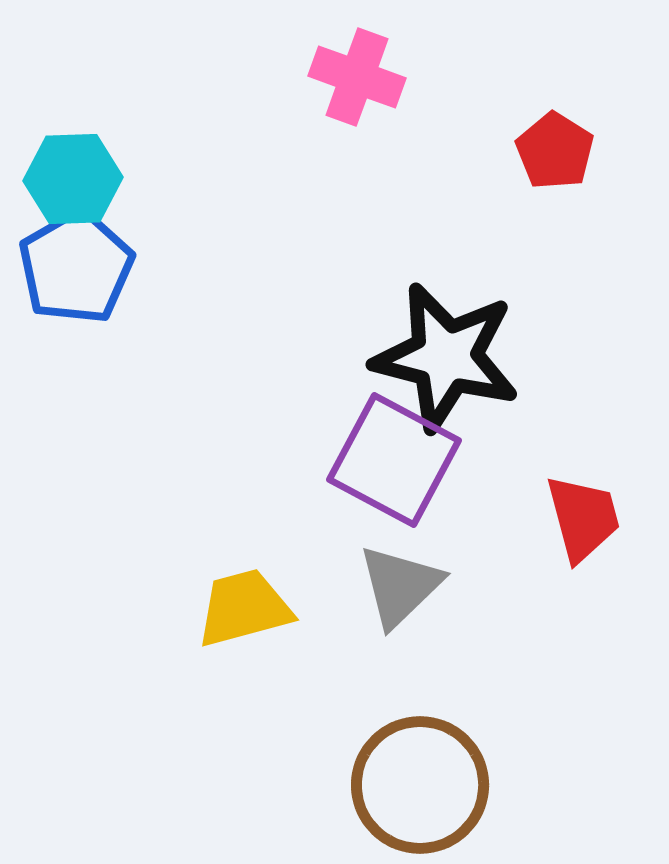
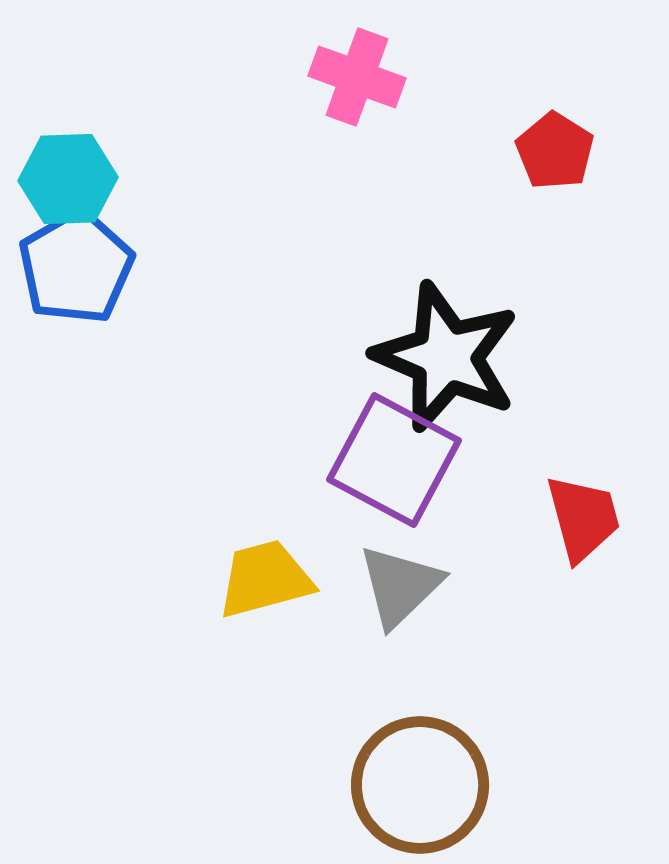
cyan hexagon: moved 5 px left
black star: rotated 9 degrees clockwise
yellow trapezoid: moved 21 px right, 29 px up
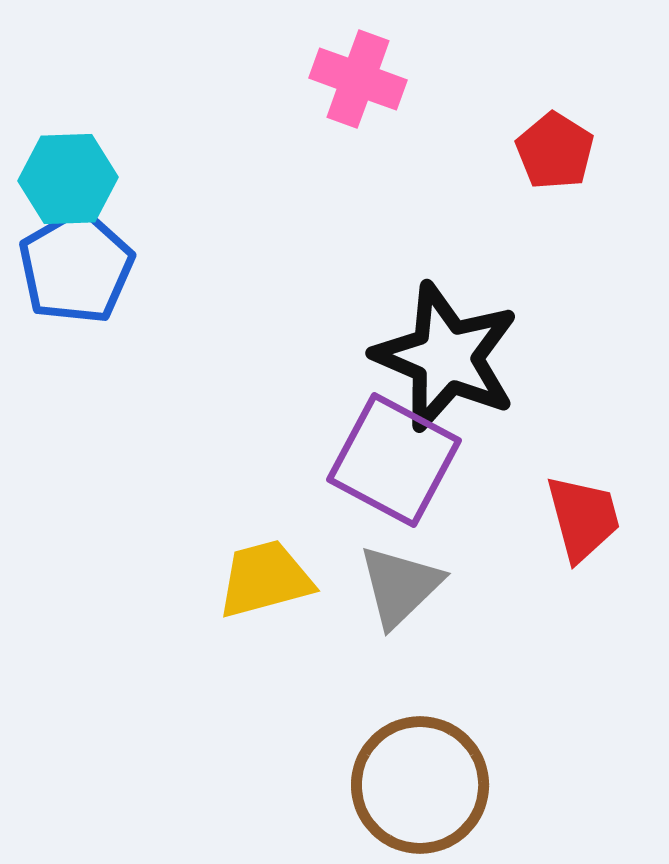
pink cross: moved 1 px right, 2 px down
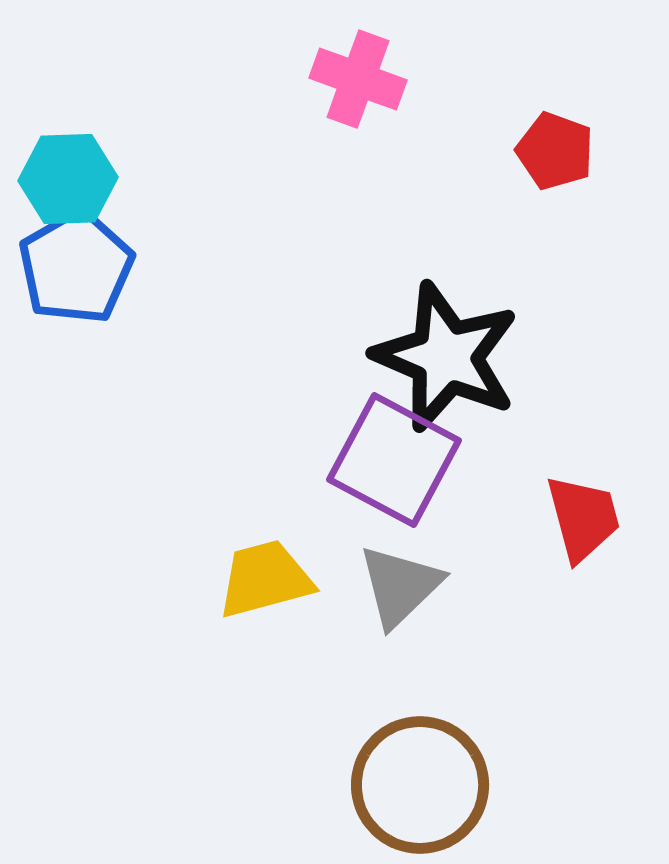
red pentagon: rotated 12 degrees counterclockwise
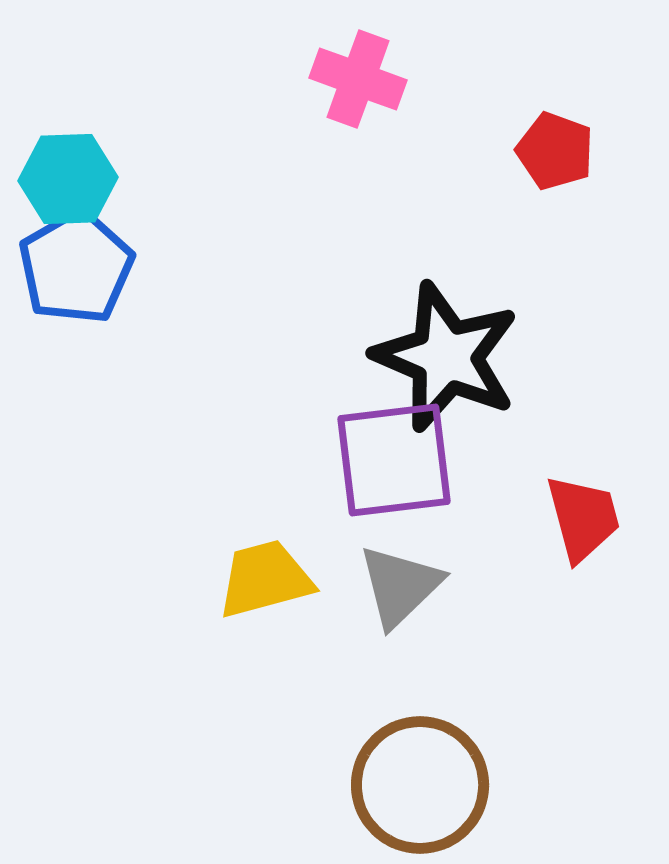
purple square: rotated 35 degrees counterclockwise
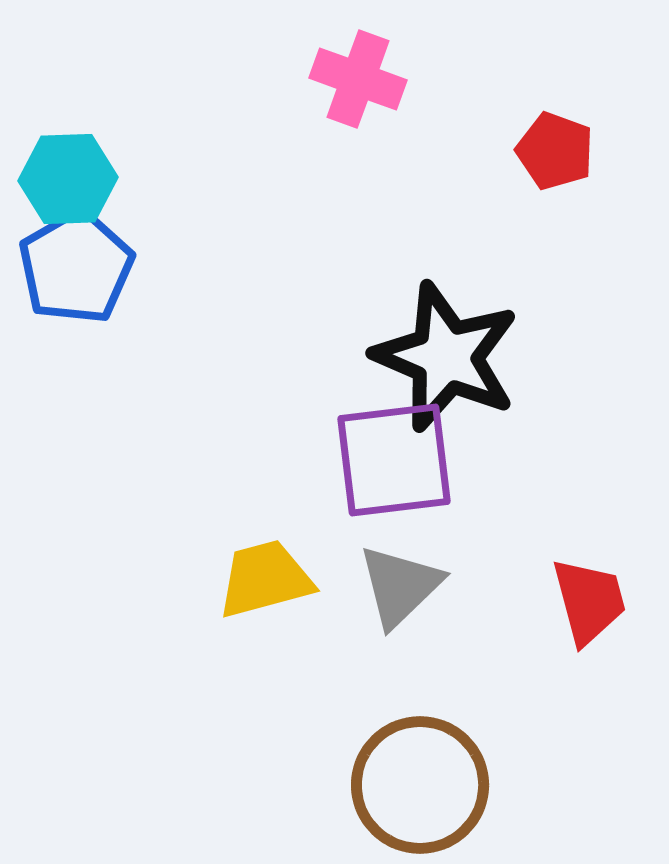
red trapezoid: moved 6 px right, 83 px down
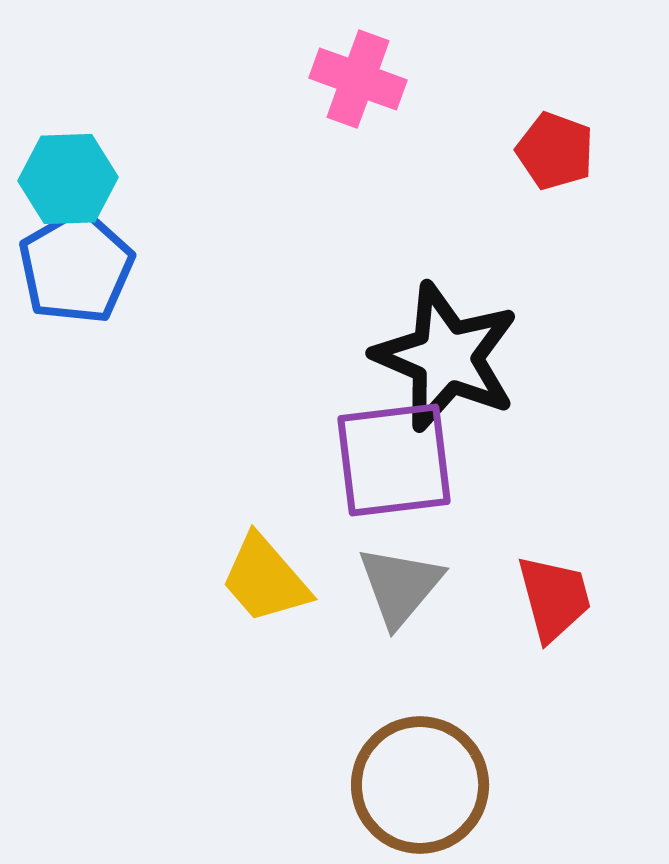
yellow trapezoid: rotated 116 degrees counterclockwise
gray triangle: rotated 6 degrees counterclockwise
red trapezoid: moved 35 px left, 3 px up
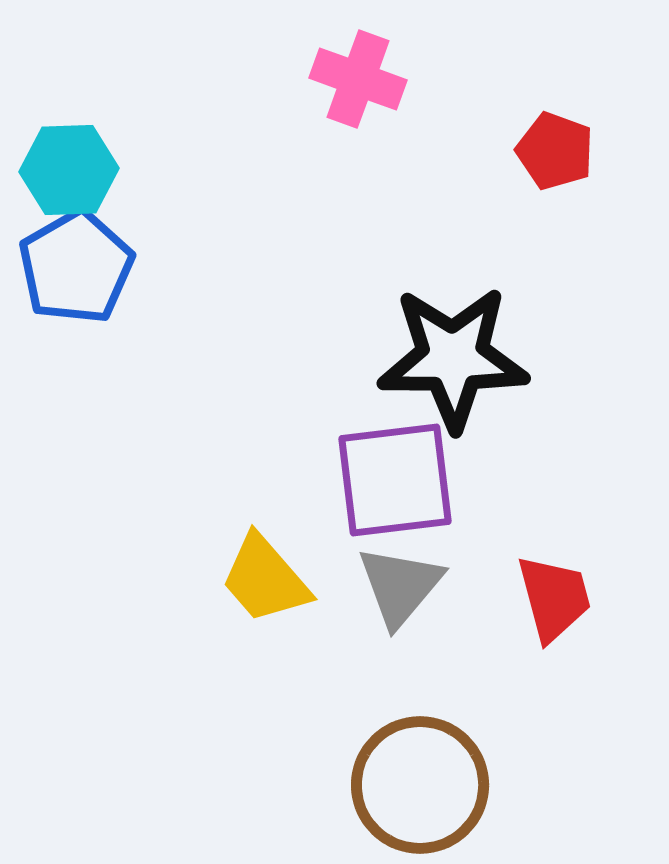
cyan hexagon: moved 1 px right, 9 px up
black star: moved 7 px right, 1 px down; rotated 23 degrees counterclockwise
purple square: moved 1 px right, 20 px down
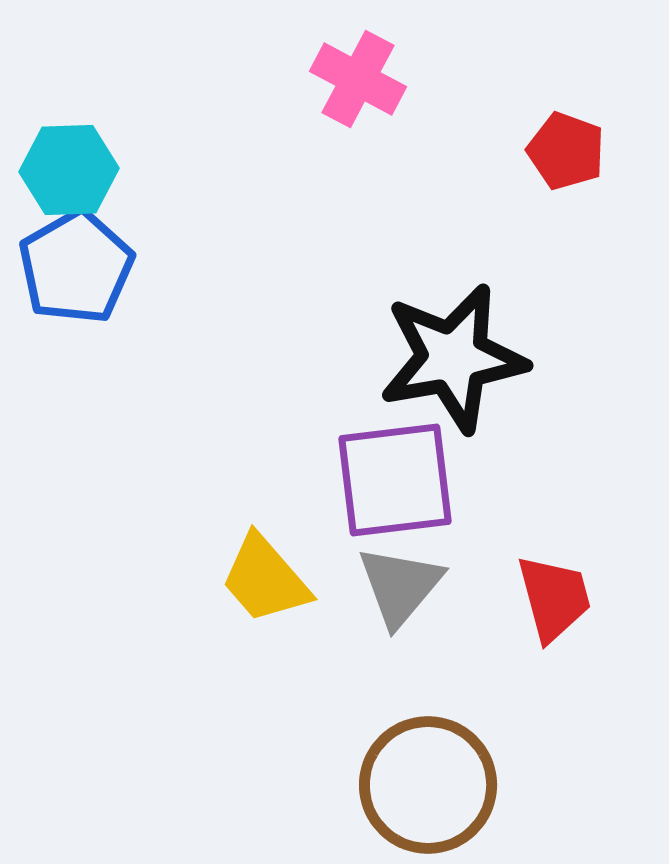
pink cross: rotated 8 degrees clockwise
red pentagon: moved 11 px right
black star: rotated 10 degrees counterclockwise
brown circle: moved 8 px right
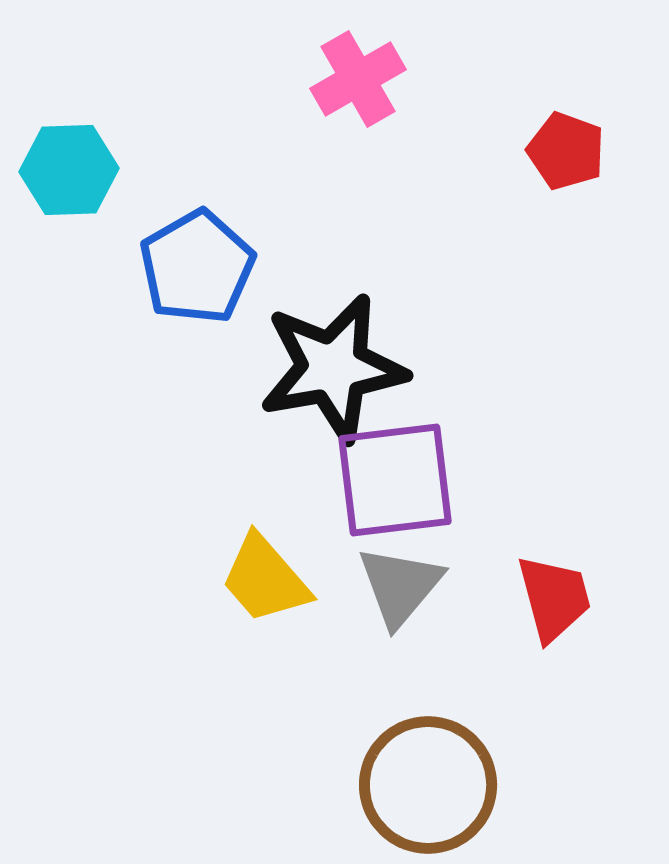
pink cross: rotated 32 degrees clockwise
blue pentagon: moved 121 px right
black star: moved 120 px left, 10 px down
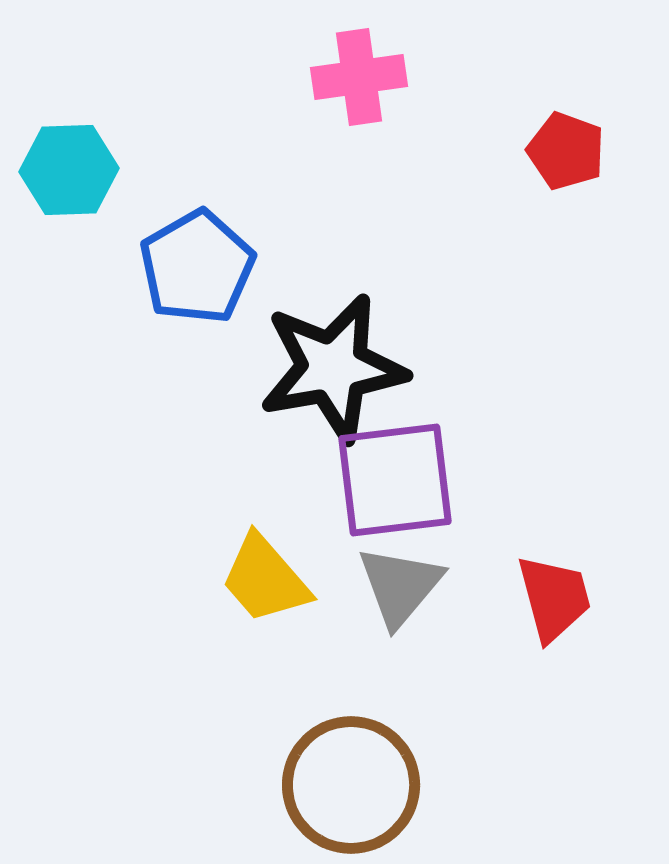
pink cross: moved 1 px right, 2 px up; rotated 22 degrees clockwise
brown circle: moved 77 px left
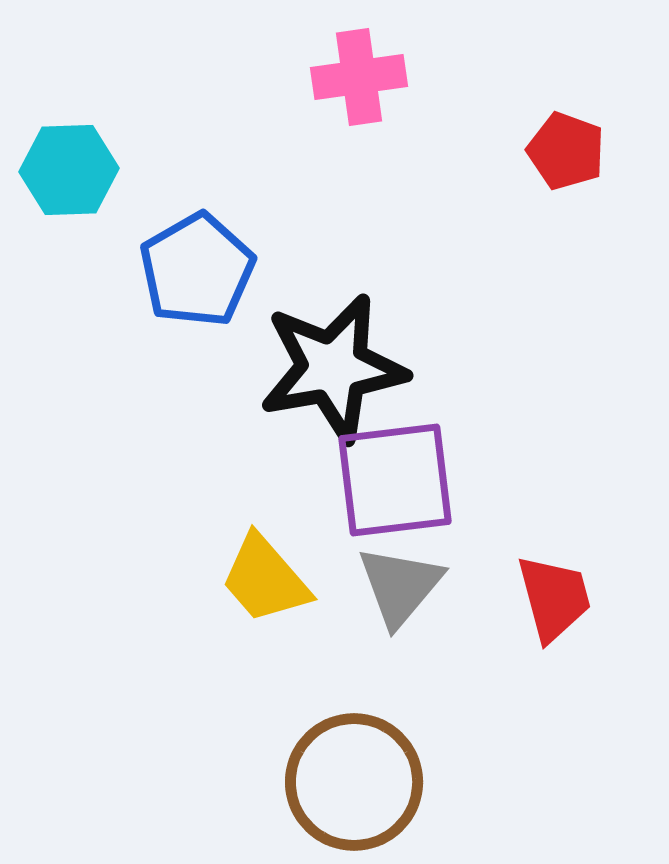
blue pentagon: moved 3 px down
brown circle: moved 3 px right, 3 px up
